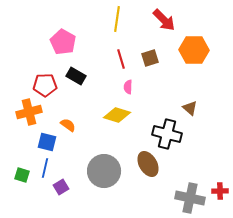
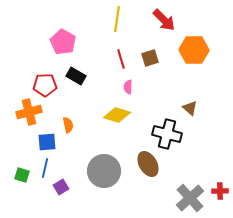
orange semicircle: rotated 42 degrees clockwise
blue square: rotated 18 degrees counterclockwise
gray cross: rotated 36 degrees clockwise
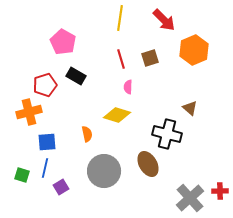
yellow line: moved 3 px right, 1 px up
orange hexagon: rotated 24 degrees counterclockwise
red pentagon: rotated 15 degrees counterclockwise
orange semicircle: moved 19 px right, 9 px down
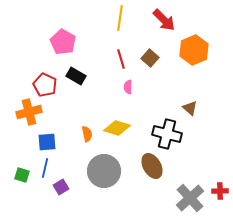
brown square: rotated 30 degrees counterclockwise
red pentagon: rotated 30 degrees counterclockwise
yellow diamond: moved 13 px down
brown ellipse: moved 4 px right, 2 px down
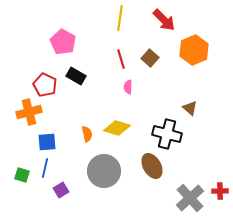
purple square: moved 3 px down
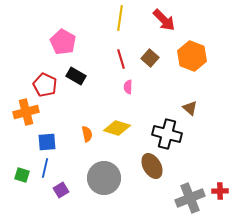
orange hexagon: moved 2 px left, 6 px down; rotated 16 degrees counterclockwise
orange cross: moved 3 px left
gray circle: moved 7 px down
gray cross: rotated 20 degrees clockwise
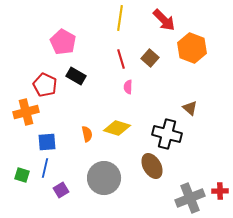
orange hexagon: moved 8 px up
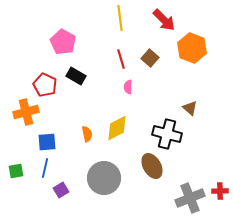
yellow line: rotated 15 degrees counterclockwise
yellow diamond: rotated 44 degrees counterclockwise
green square: moved 6 px left, 4 px up; rotated 28 degrees counterclockwise
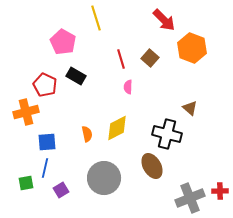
yellow line: moved 24 px left; rotated 10 degrees counterclockwise
green square: moved 10 px right, 12 px down
